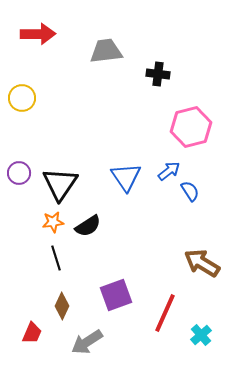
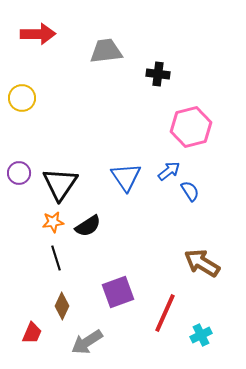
purple square: moved 2 px right, 3 px up
cyan cross: rotated 15 degrees clockwise
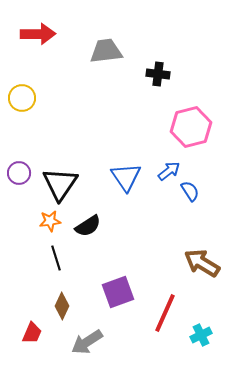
orange star: moved 3 px left, 1 px up
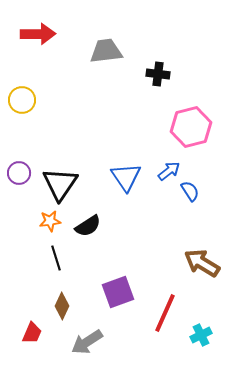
yellow circle: moved 2 px down
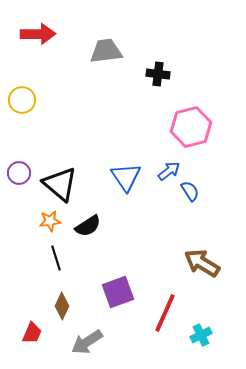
black triangle: rotated 24 degrees counterclockwise
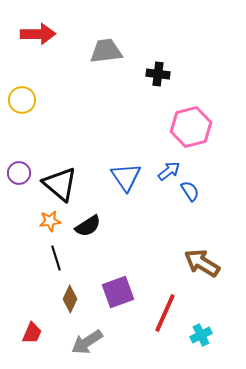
brown diamond: moved 8 px right, 7 px up
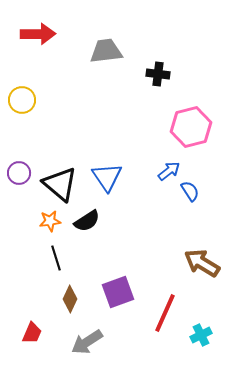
blue triangle: moved 19 px left
black semicircle: moved 1 px left, 5 px up
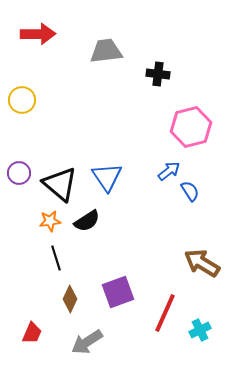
cyan cross: moved 1 px left, 5 px up
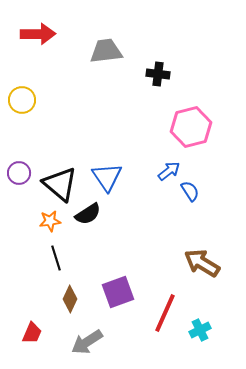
black semicircle: moved 1 px right, 7 px up
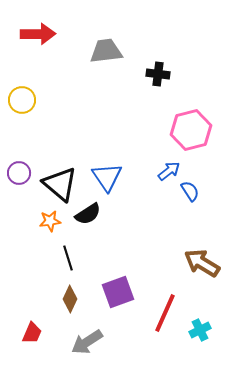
pink hexagon: moved 3 px down
black line: moved 12 px right
